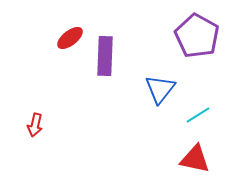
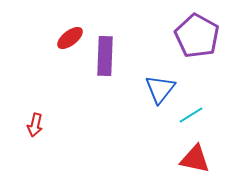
cyan line: moved 7 px left
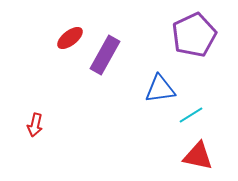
purple pentagon: moved 3 px left, 1 px up; rotated 18 degrees clockwise
purple rectangle: moved 1 px up; rotated 27 degrees clockwise
blue triangle: rotated 44 degrees clockwise
red triangle: moved 3 px right, 3 px up
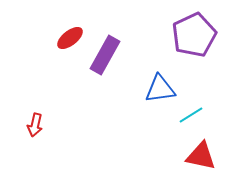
red triangle: moved 3 px right
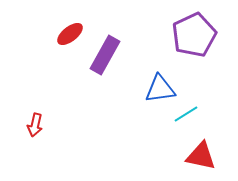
red ellipse: moved 4 px up
cyan line: moved 5 px left, 1 px up
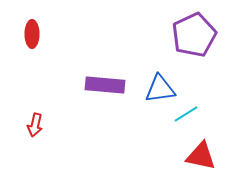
red ellipse: moved 38 px left; rotated 52 degrees counterclockwise
purple rectangle: moved 30 px down; rotated 66 degrees clockwise
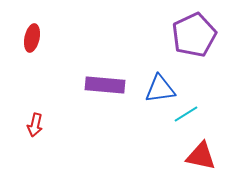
red ellipse: moved 4 px down; rotated 12 degrees clockwise
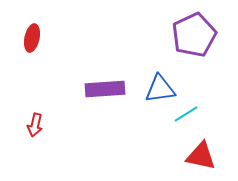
purple rectangle: moved 4 px down; rotated 9 degrees counterclockwise
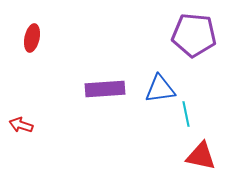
purple pentagon: rotated 30 degrees clockwise
cyan line: rotated 70 degrees counterclockwise
red arrow: moved 14 px left; rotated 95 degrees clockwise
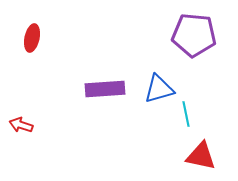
blue triangle: moved 1 px left; rotated 8 degrees counterclockwise
